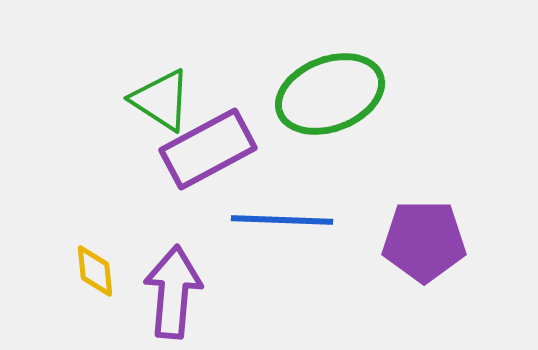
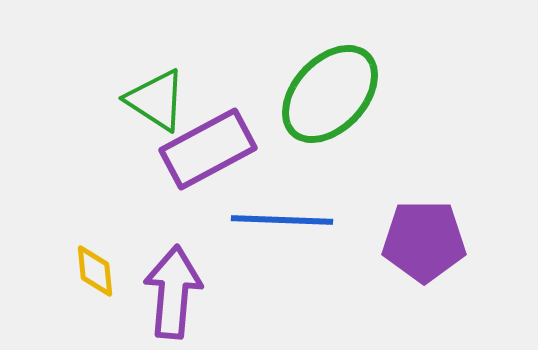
green ellipse: rotated 26 degrees counterclockwise
green triangle: moved 5 px left
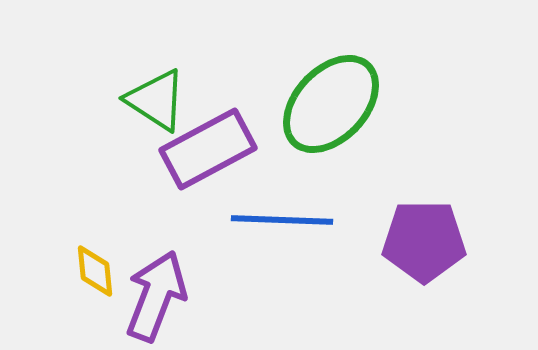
green ellipse: moved 1 px right, 10 px down
purple arrow: moved 17 px left, 4 px down; rotated 16 degrees clockwise
